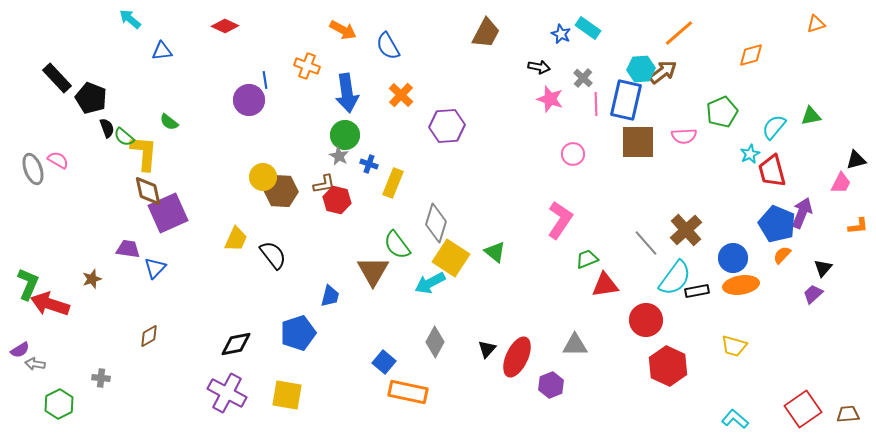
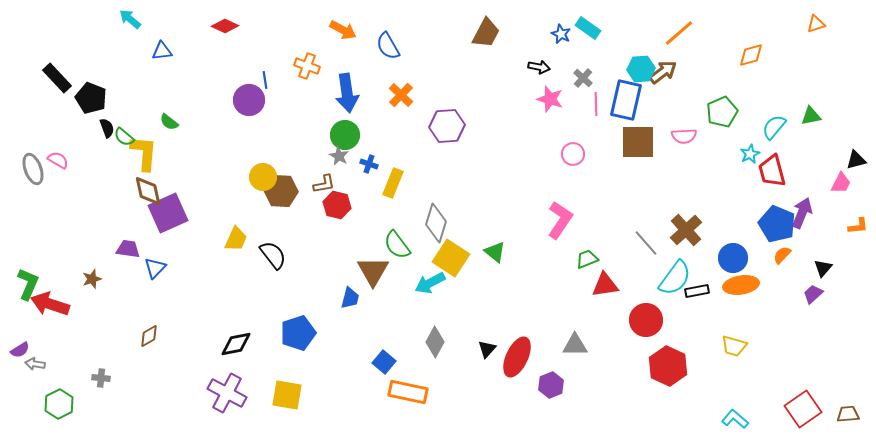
red hexagon at (337, 200): moved 5 px down
blue trapezoid at (330, 296): moved 20 px right, 2 px down
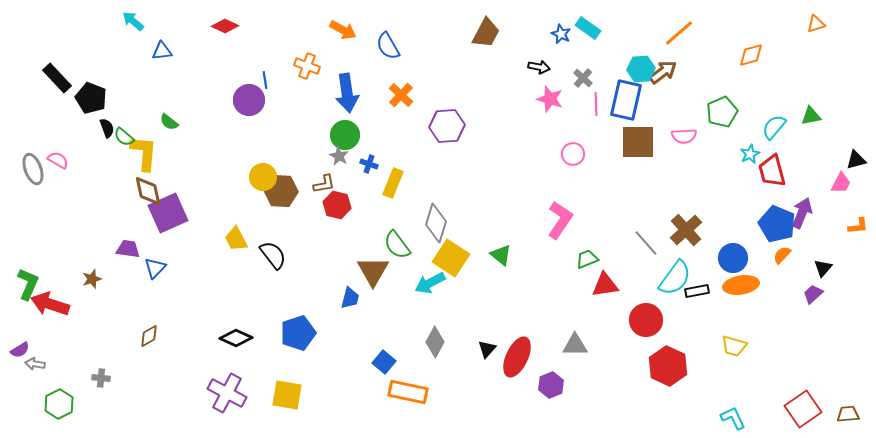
cyan arrow at (130, 19): moved 3 px right, 2 px down
yellow trapezoid at (236, 239): rotated 128 degrees clockwise
green triangle at (495, 252): moved 6 px right, 3 px down
black diamond at (236, 344): moved 6 px up; rotated 36 degrees clockwise
cyan L-shape at (735, 419): moved 2 px left, 1 px up; rotated 24 degrees clockwise
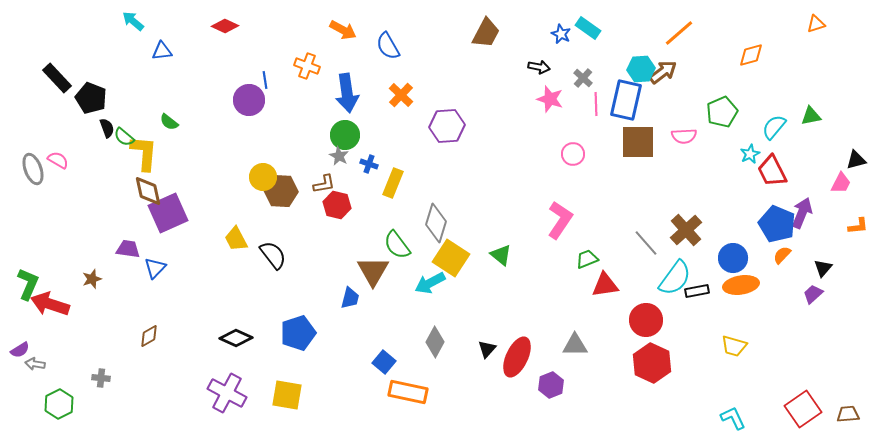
red trapezoid at (772, 171): rotated 12 degrees counterclockwise
red hexagon at (668, 366): moved 16 px left, 3 px up
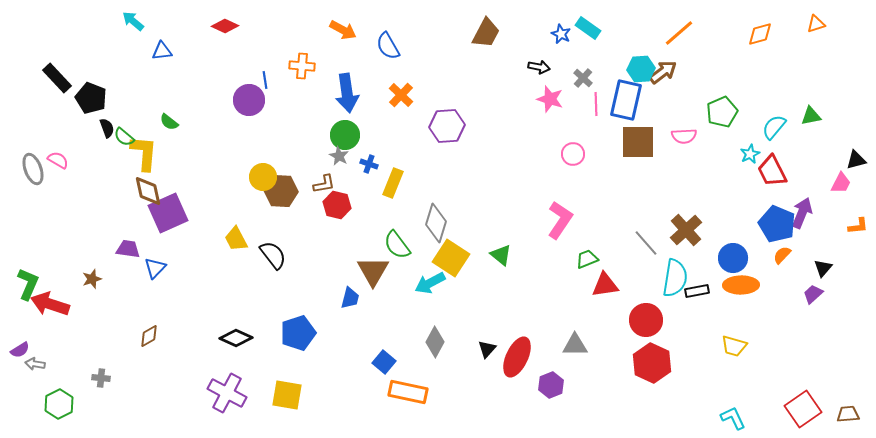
orange diamond at (751, 55): moved 9 px right, 21 px up
orange cross at (307, 66): moved 5 px left; rotated 15 degrees counterclockwise
cyan semicircle at (675, 278): rotated 27 degrees counterclockwise
orange ellipse at (741, 285): rotated 8 degrees clockwise
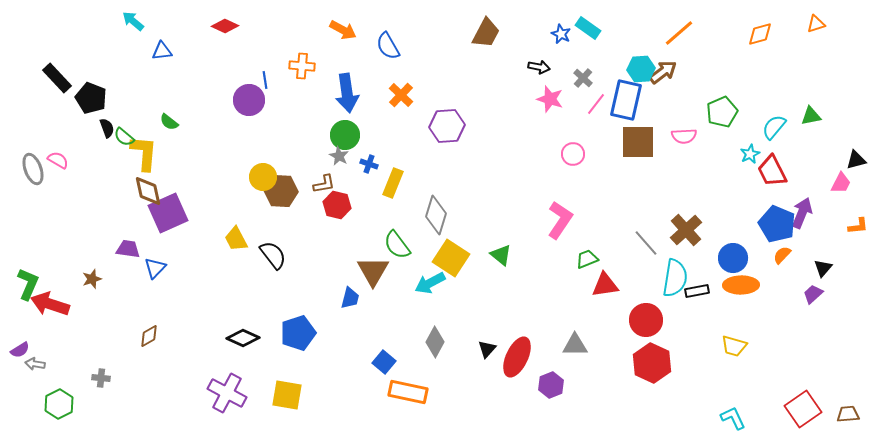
pink line at (596, 104): rotated 40 degrees clockwise
gray diamond at (436, 223): moved 8 px up
black diamond at (236, 338): moved 7 px right
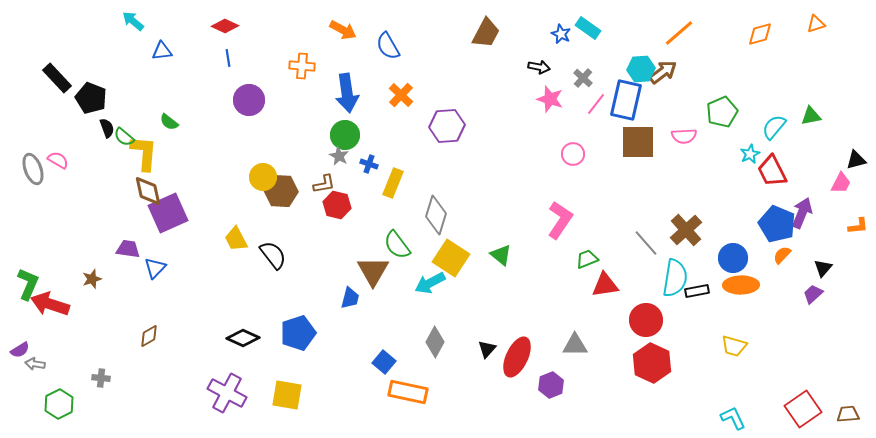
blue line at (265, 80): moved 37 px left, 22 px up
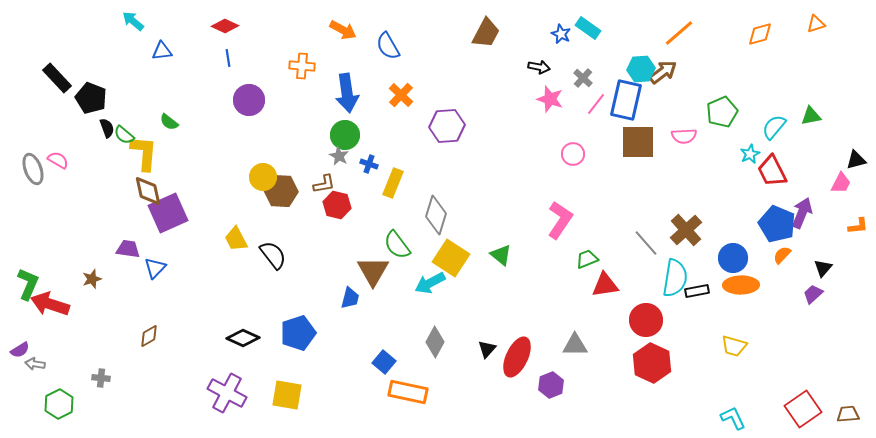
green semicircle at (124, 137): moved 2 px up
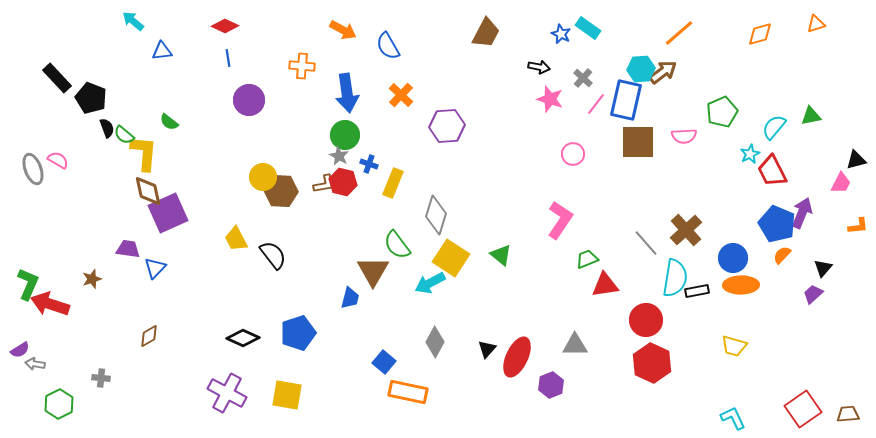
red hexagon at (337, 205): moved 6 px right, 23 px up
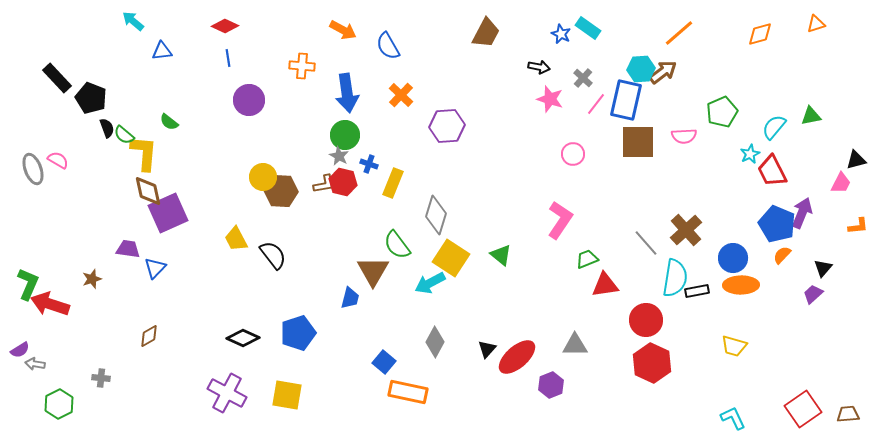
red ellipse at (517, 357): rotated 24 degrees clockwise
